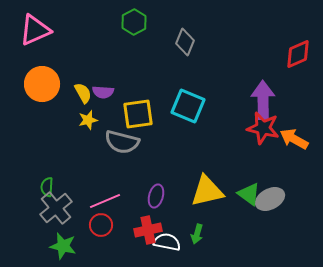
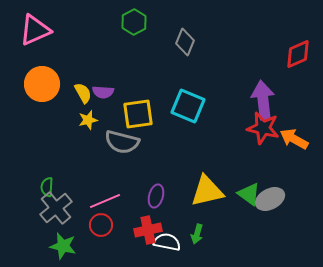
purple arrow: rotated 6 degrees counterclockwise
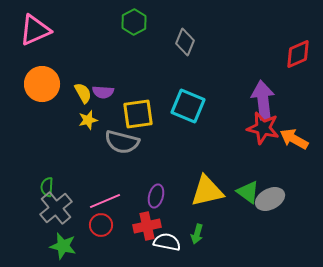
green triangle: moved 1 px left, 2 px up
red cross: moved 1 px left, 4 px up
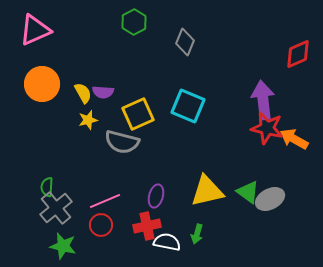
yellow square: rotated 16 degrees counterclockwise
red star: moved 4 px right
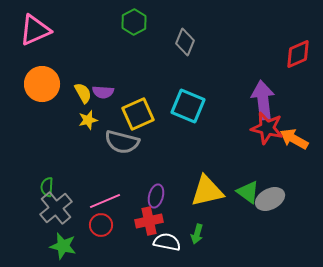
red cross: moved 2 px right, 5 px up
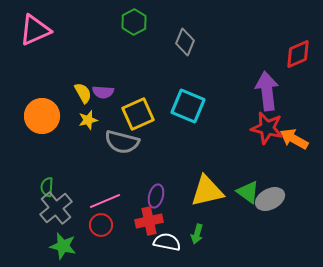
orange circle: moved 32 px down
purple arrow: moved 4 px right, 9 px up
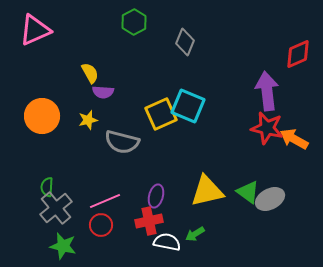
yellow semicircle: moved 7 px right, 20 px up
yellow square: moved 23 px right
green arrow: moved 2 px left; rotated 42 degrees clockwise
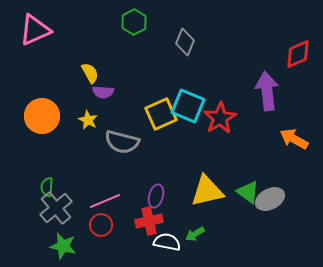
yellow star: rotated 30 degrees counterclockwise
red star: moved 47 px left, 10 px up; rotated 28 degrees clockwise
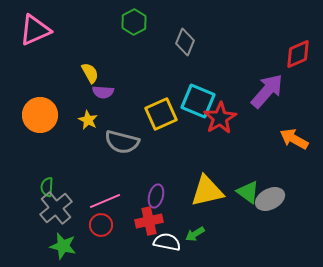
purple arrow: rotated 48 degrees clockwise
cyan square: moved 10 px right, 5 px up
orange circle: moved 2 px left, 1 px up
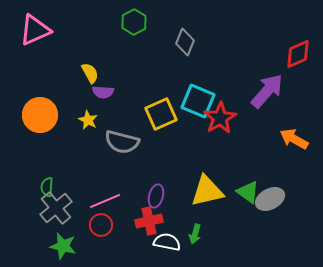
green arrow: rotated 42 degrees counterclockwise
